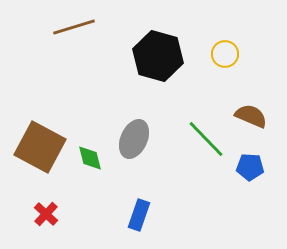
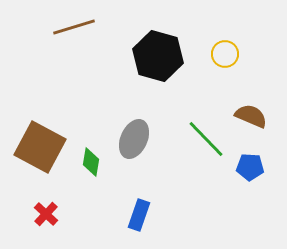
green diamond: moved 1 px right, 4 px down; rotated 24 degrees clockwise
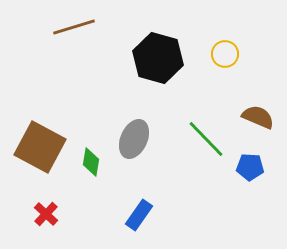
black hexagon: moved 2 px down
brown semicircle: moved 7 px right, 1 px down
blue rectangle: rotated 16 degrees clockwise
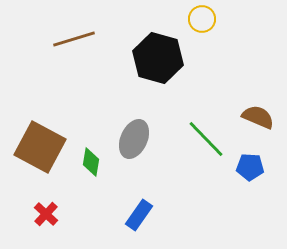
brown line: moved 12 px down
yellow circle: moved 23 px left, 35 px up
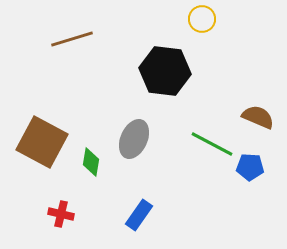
brown line: moved 2 px left
black hexagon: moved 7 px right, 13 px down; rotated 9 degrees counterclockwise
green line: moved 6 px right, 5 px down; rotated 18 degrees counterclockwise
brown square: moved 2 px right, 5 px up
red cross: moved 15 px right; rotated 30 degrees counterclockwise
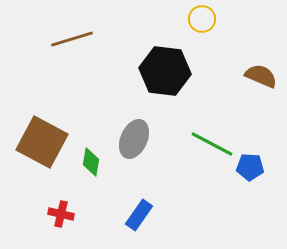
brown semicircle: moved 3 px right, 41 px up
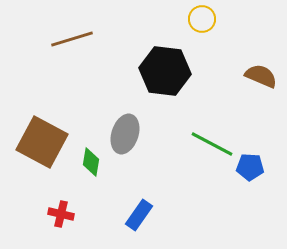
gray ellipse: moved 9 px left, 5 px up; rotated 6 degrees counterclockwise
